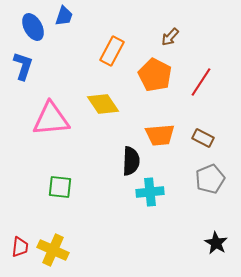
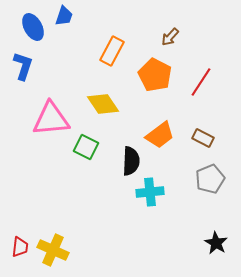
orange trapezoid: rotated 32 degrees counterclockwise
green square: moved 26 px right, 40 px up; rotated 20 degrees clockwise
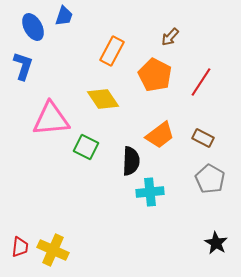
yellow diamond: moved 5 px up
gray pentagon: rotated 20 degrees counterclockwise
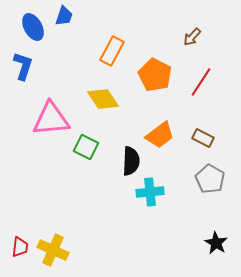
brown arrow: moved 22 px right
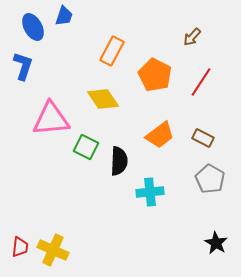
black semicircle: moved 12 px left
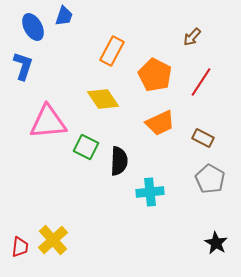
pink triangle: moved 3 px left, 3 px down
orange trapezoid: moved 12 px up; rotated 12 degrees clockwise
yellow cross: moved 10 px up; rotated 24 degrees clockwise
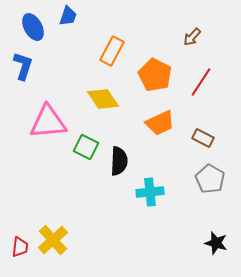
blue trapezoid: moved 4 px right
black star: rotated 15 degrees counterclockwise
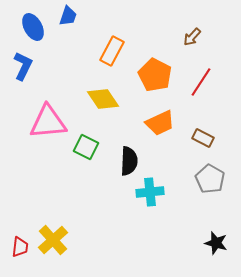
blue L-shape: rotated 8 degrees clockwise
black semicircle: moved 10 px right
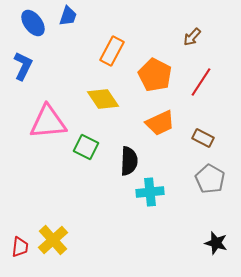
blue ellipse: moved 4 px up; rotated 8 degrees counterclockwise
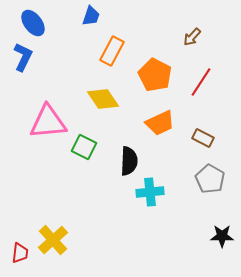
blue trapezoid: moved 23 px right
blue L-shape: moved 9 px up
green square: moved 2 px left
black star: moved 6 px right, 7 px up; rotated 15 degrees counterclockwise
red trapezoid: moved 6 px down
